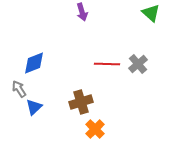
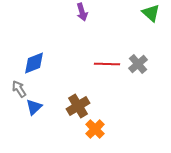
brown cross: moved 3 px left, 4 px down; rotated 15 degrees counterclockwise
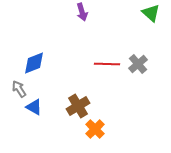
blue triangle: rotated 48 degrees counterclockwise
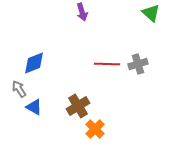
gray cross: rotated 24 degrees clockwise
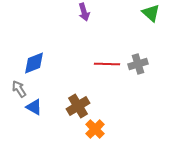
purple arrow: moved 2 px right
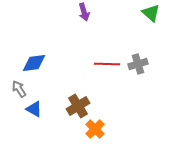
blue diamond: rotated 15 degrees clockwise
blue triangle: moved 2 px down
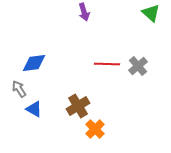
gray cross: moved 2 px down; rotated 24 degrees counterclockwise
